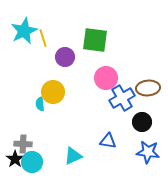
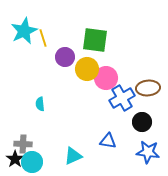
yellow circle: moved 34 px right, 23 px up
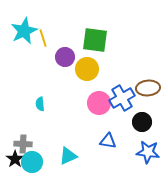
pink circle: moved 7 px left, 25 px down
cyan triangle: moved 5 px left
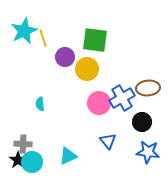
blue triangle: rotated 42 degrees clockwise
black star: moved 3 px right, 1 px down
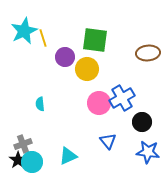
brown ellipse: moved 35 px up
gray cross: rotated 24 degrees counterclockwise
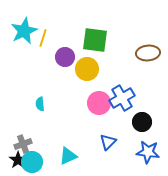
yellow line: rotated 36 degrees clockwise
blue triangle: moved 1 px down; rotated 24 degrees clockwise
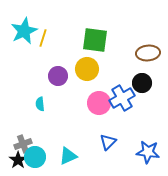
purple circle: moved 7 px left, 19 px down
black circle: moved 39 px up
cyan circle: moved 3 px right, 5 px up
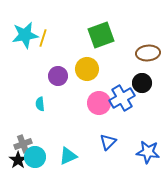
cyan star: moved 1 px right, 4 px down; rotated 16 degrees clockwise
green square: moved 6 px right, 5 px up; rotated 28 degrees counterclockwise
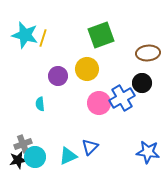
cyan star: rotated 24 degrees clockwise
blue triangle: moved 18 px left, 5 px down
black star: rotated 24 degrees clockwise
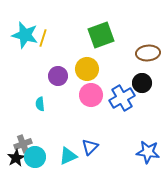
pink circle: moved 8 px left, 8 px up
black star: moved 2 px left, 2 px up; rotated 18 degrees counterclockwise
